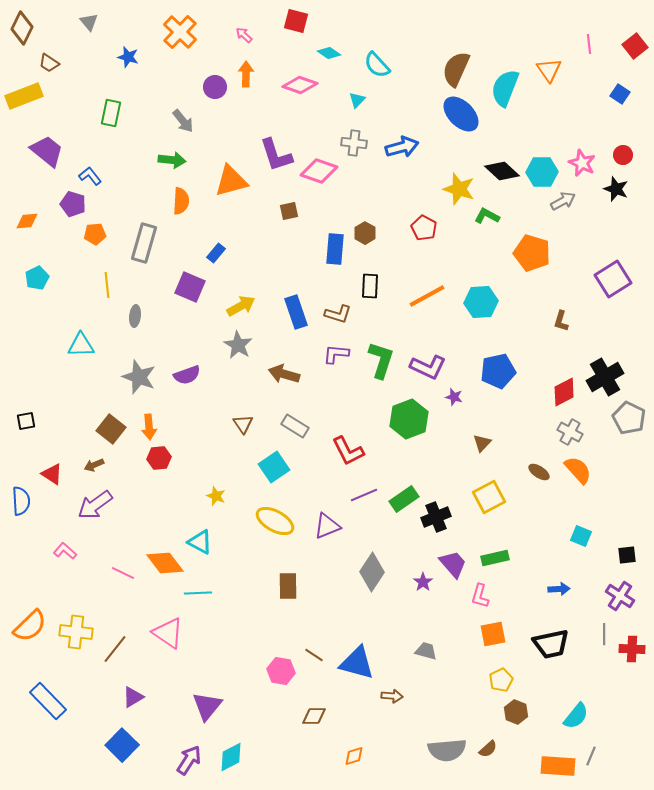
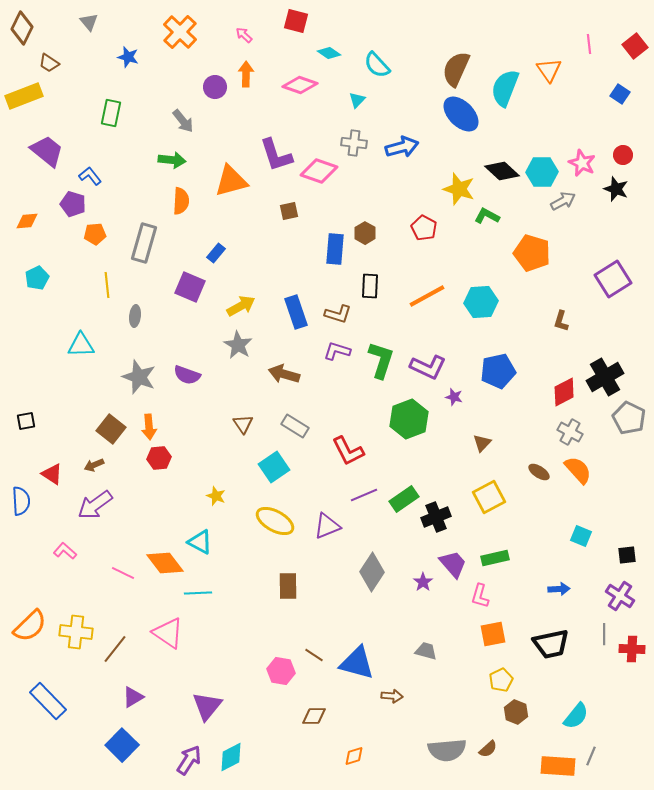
purple L-shape at (336, 354): moved 1 px right, 3 px up; rotated 12 degrees clockwise
purple semicircle at (187, 375): rotated 40 degrees clockwise
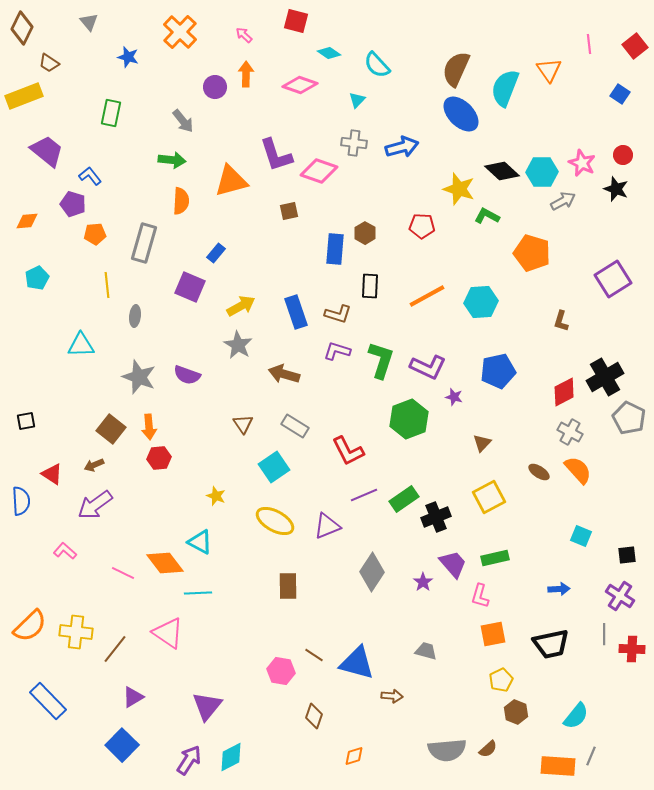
red pentagon at (424, 228): moved 2 px left, 2 px up; rotated 25 degrees counterclockwise
brown diamond at (314, 716): rotated 70 degrees counterclockwise
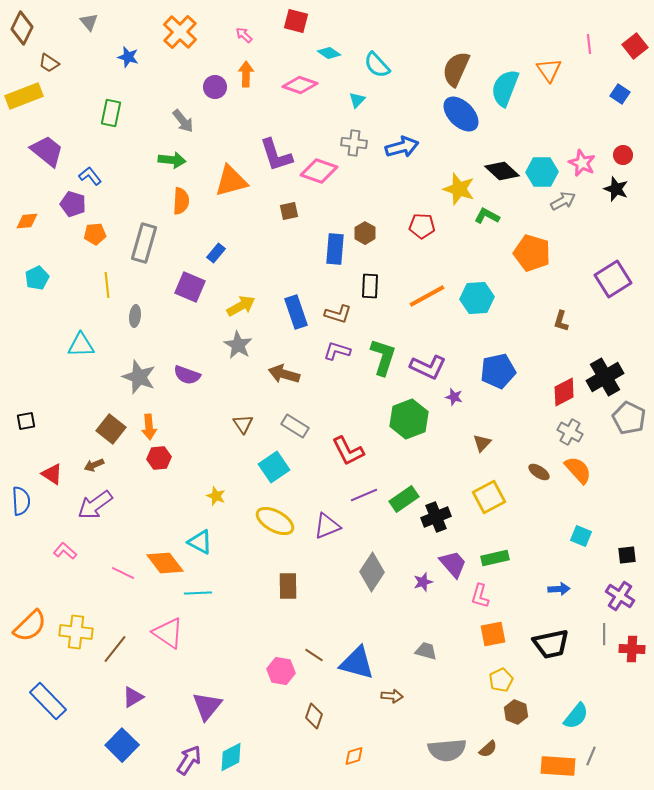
cyan hexagon at (481, 302): moved 4 px left, 4 px up
green L-shape at (381, 360): moved 2 px right, 3 px up
purple star at (423, 582): rotated 18 degrees clockwise
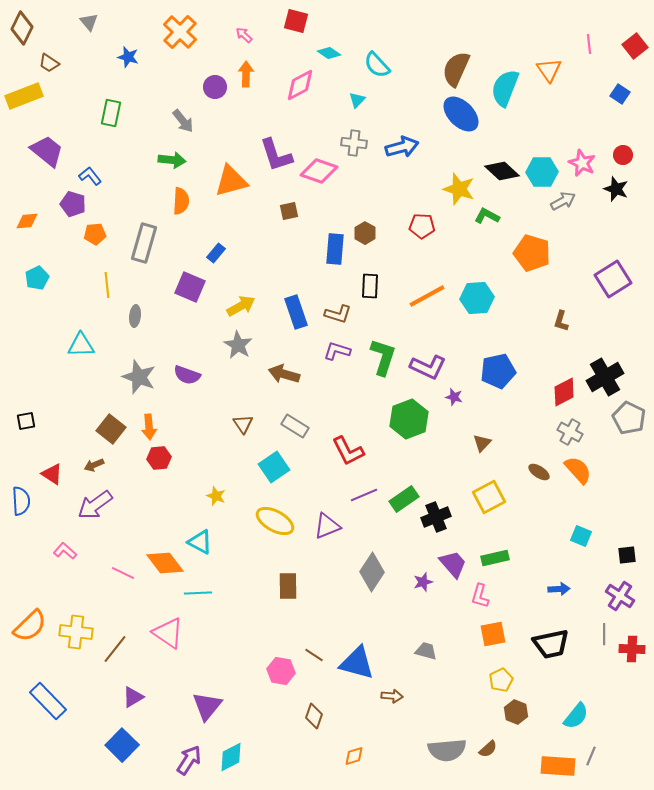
pink diamond at (300, 85): rotated 48 degrees counterclockwise
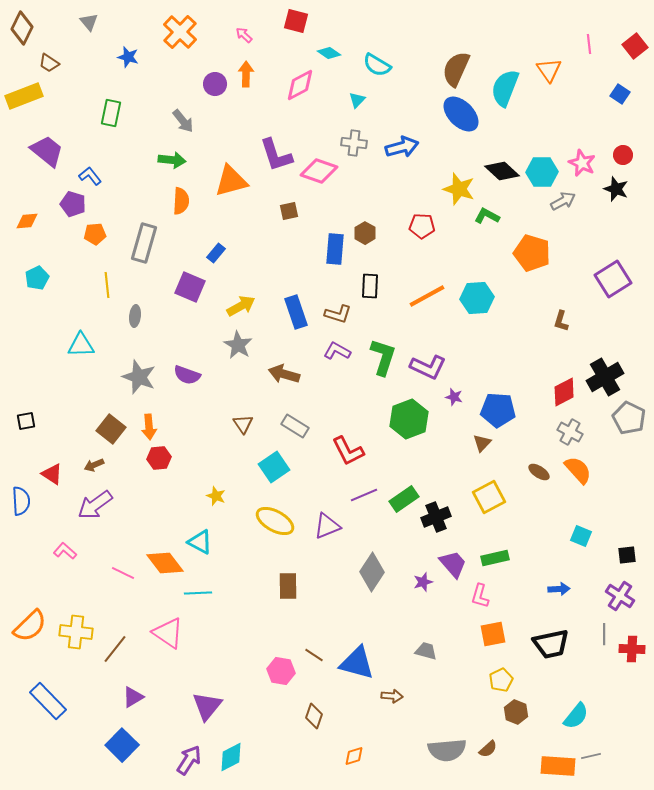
cyan semicircle at (377, 65): rotated 16 degrees counterclockwise
purple circle at (215, 87): moved 3 px up
purple L-shape at (337, 351): rotated 12 degrees clockwise
blue pentagon at (498, 371): moved 39 px down; rotated 16 degrees clockwise
gray line at (591, 756): rotated 54 degrees clockwise
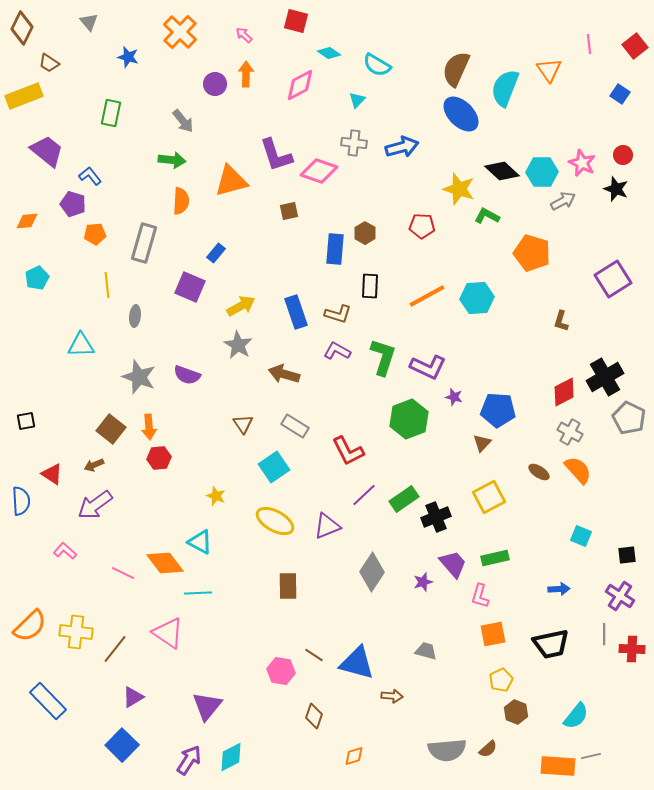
purple line at (364, 495): rotated 20 degrees counterclockwise
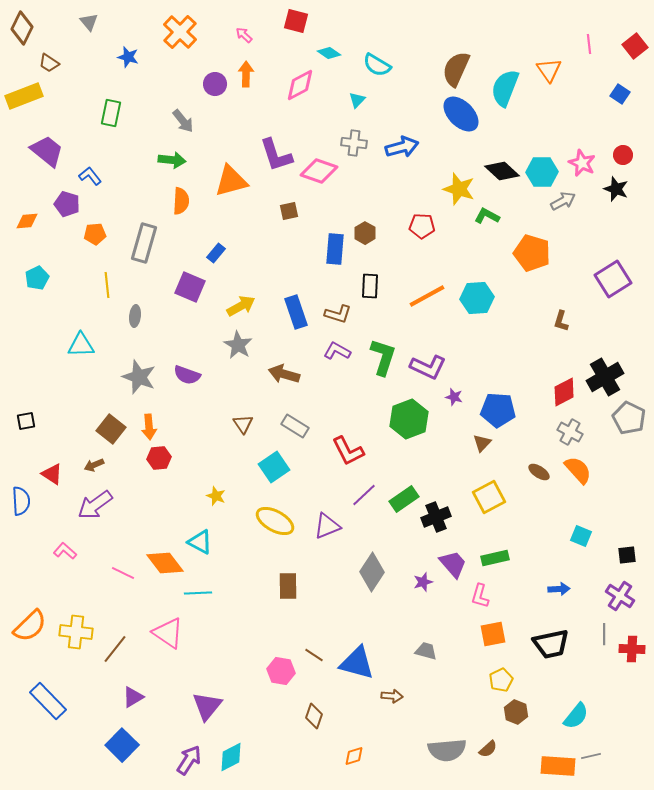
purple pentagon at (73, 204): moved 6 px left
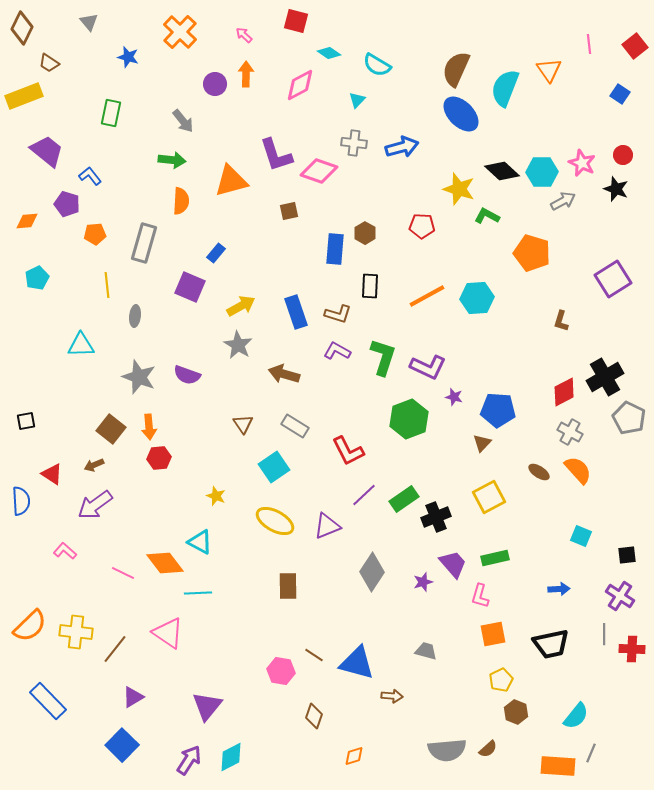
gray line at (591, 756): moved 3 px up; rotated 54 degrees counterclockwise
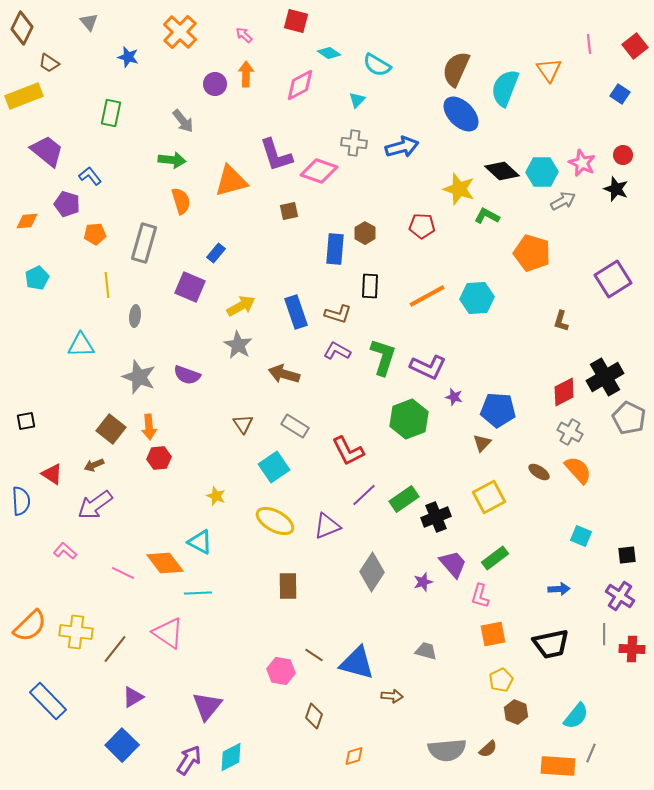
orange semicircle at (181, 201): rotated 20 degrees counterclockwise
green rectangle at (495, 558): rotated 24 degrees counterclockwise
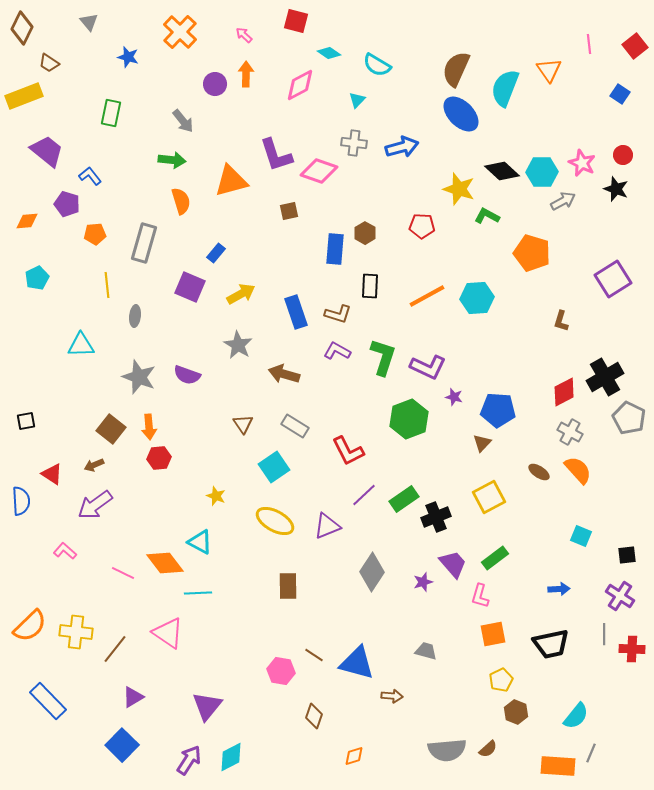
yellow arrow at (241, 306): moved 12 px up
